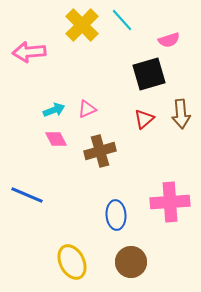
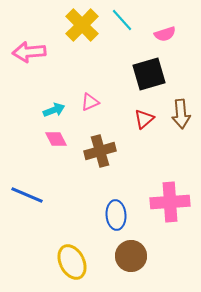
pink semicircle: moved 4 px left, 6 px up
pink triangle: moved 3 px right, 7 px up
brown circle: moved 6 px up
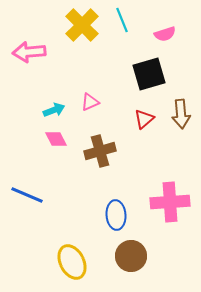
cyan line: rotated 20 degrees clockwise
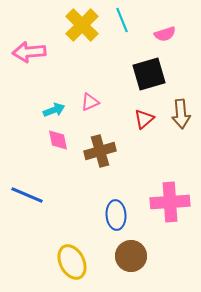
pink diamond: moved 2 px right, 1 px down; rotated 15 degrees clockwise
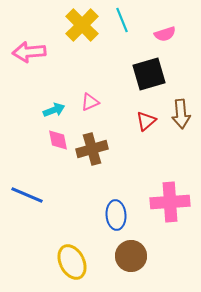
red triangle: moved 2 px right, 2 px down
brown cross: moved 8 px left, 2 px up
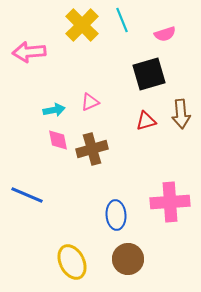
cyan arrow: rotated 10 degrees clockwise
red triangle: rotated 25 degrees clockwise
brown circle: moved 3 px left, 3 px down
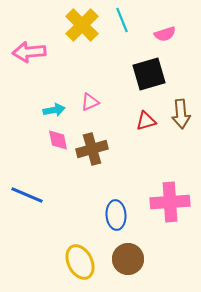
yellow ellipse: moved 8 px right
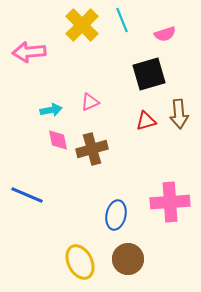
cyan arrow: moved 3 px left
brown arrow: moved 2 px left
blue ellipse: rotated 16 degrees clockwise
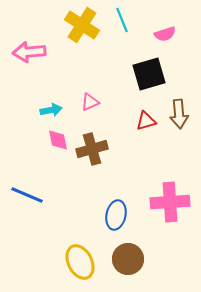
yellow cross: rotated 12 degrees counterclockwise
